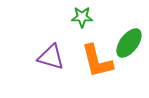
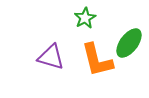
green star: moved 3 px right, 1 px down; rotated 30 degrees counterclockwise
orange L-shape: moved 1 px up
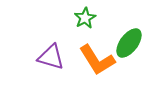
orange L-shape: rotated 18 degrees counterclockwise
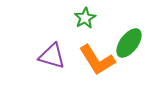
purple triangle: moved 1 px right, 1 px up
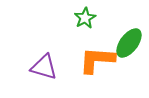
purple triangle: moved 8 px left, 11 px down
orange L-shape: rotated 126 degrees clockwise
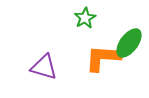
orange L-shape: moved 6 px right, 2 px up
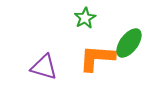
orange L-shape: moved 6 px left
